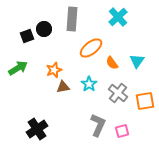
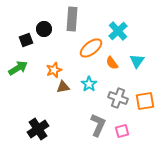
cyan cross: moved 14 px down
black square: moved 1 px left, 4 px down
gray cross: moved 5 px down; rotated 18 degrees counterclockwise
black cross: moved 1 px right
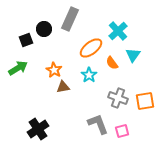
gray rectangle: moved 2 px left; rotated 20 degrees clockwise
cyan triangle: moved 4 px left, 6 px up
orange star: rotated 21 degrees counterclockwise
cyan star: moved 9 px up
gray L-shape: moved 1 px up; rotated 45 degrees counterclockwise
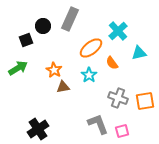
black circle: moved 1 px left, 3 px up
cyan triangle: moved 6 px right, 2 px up; rotated 42 degrees clockwise
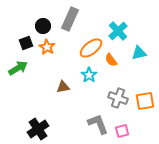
black square: moved 3 px down
orange semicircle: moved 1 px left, 3 px up
orange star: moved 7 px left, 23 px up
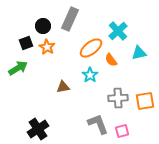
cyan star: moved 1 px right
gray cross: rotated 24 degrees counterclockwise
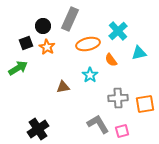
orange ellipse: moved 3 px left, 4 px up; rotated 25 degrees clockwise
orange square: moved 3 px down
gray L-shape: rotated 10 degrees counterclockwise
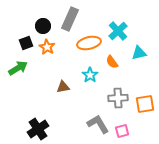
orange ellipse: moved 1 px right, 1 px up
orange semicircle: moved 1 px right, 2 px down
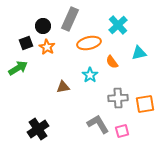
cyan cross: moved 6 px up
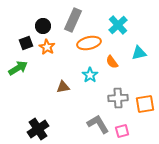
gray rectangle: moved 3 px right, 1 px down
